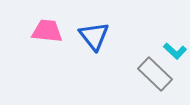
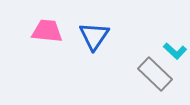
blue triangle: rotated 12 degrees clockwise
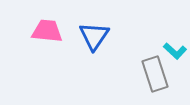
gray rectangle: rotated 28 degrees clockwise
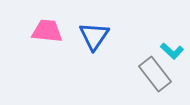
cyan L-shape: moved 3 px left
gray rectangle: rotated 20 degrees counterclockwise
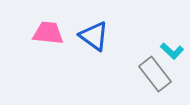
pink trapezoid: moved 1 px right, 2 px down
blue triangle: rotated 28 degrees counterclockwise
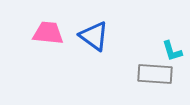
cyan L-shape: rotated 30 degrees clockwise
gray rectangle: rotated 48 degrees counterclockwise
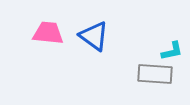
cyan L-shape: rotated 85 degrees counterclockwise
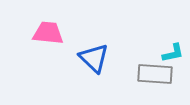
blue triangle: moved 22 px down; rotated 8 degrees clockwise
cyan L-shape: moved 1 px right, 2 px down
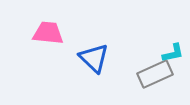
gray rectangle: rotated 28 degrees counterclockwise
